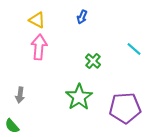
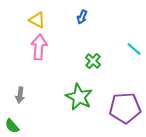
green star: rotated 12 degrees counterclockwise
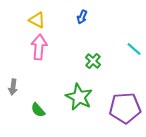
gray arrow: moved 7 px left, 8 px up
green semicircle: moved 26 px right, 16 px up
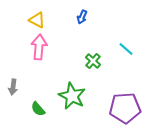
cyan line: moved 8 px left
green star: moved 7 px left, 1 px up
green semicircle: moved 1 px up
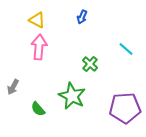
green cross: moved 3 px left, 3 px down
gray arrow: rotated 21 degrees clockwise
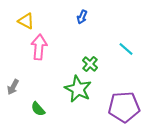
yellow triangle: moved 11 px left, 1 px down
green star: moved 6 px right, 7 px up
purple pentagon: moved 1 px left, 1 px up
